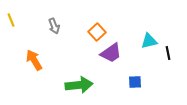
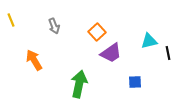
green arrow: moved 1 px up; rotated 72 degrees counterclockwise
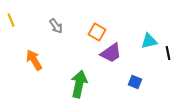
gray arrow: moved 2 px right; rotated 14 degrees counterclockwise
orange square: rotated 18 degrees counterclockwise
blue square: rotated 24 degrees clockwise
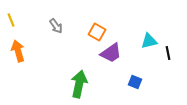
orange arrow: moved 16 px left, 9 px up; rotated 15 degrees clockwise
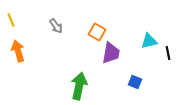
purple trapezoid: rotated 45 degrees counterclockwise
green arrow: moved 2 px down
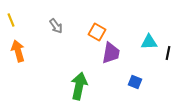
cyan triangle: moved 1 px down; rotated 12 degrees clockwise
black line: rotated 24 degrees clockwise
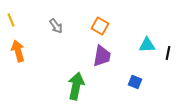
orange square: moved 3 px right, 6 px up
cyan triangle: moved 2 px left, 3 px down
purple trapezoid: moved 9 px left, 3 px down
green arrow: moved 3 px left
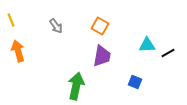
black line: rotated 48 degrees clockwise
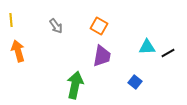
yellow line: rotated 16 degrees clockwise
orange square: moved 1 px left
cyan triangle: moved 2 px down
blue square: rotated 16 degrees clockwise
green arrow: moved 1 px left, 1 px up
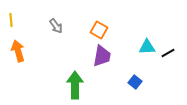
orange square: moved 4 px down
green arrow: rotated 12 degrees counterclockwise
